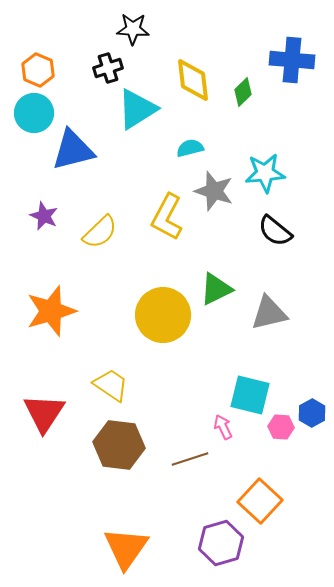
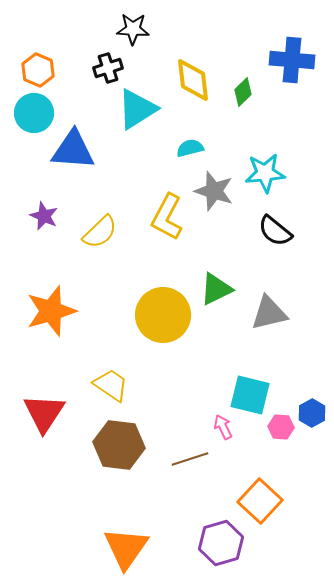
blue triangle: rotated 18 degrees clockwise
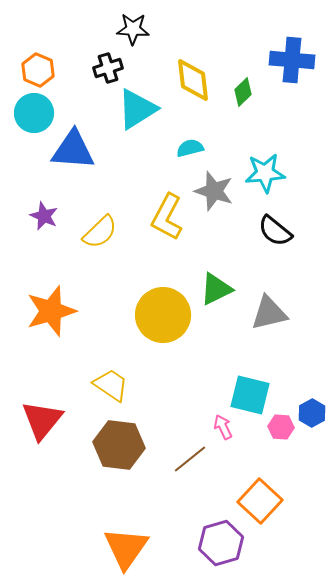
red triangle: moved 2 px left, 7 px down; rotated 6 degrees clockwise
brown line: rotated 21 degrees counterclockwise
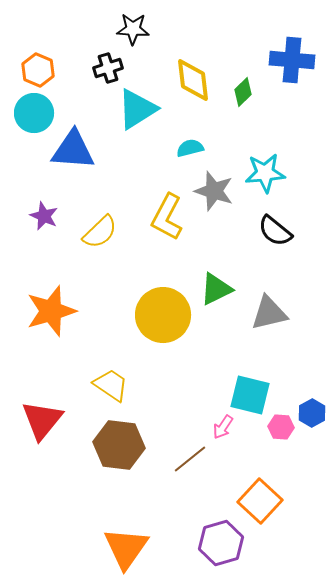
pink arrow: rotated 120 degrees counterclockwise
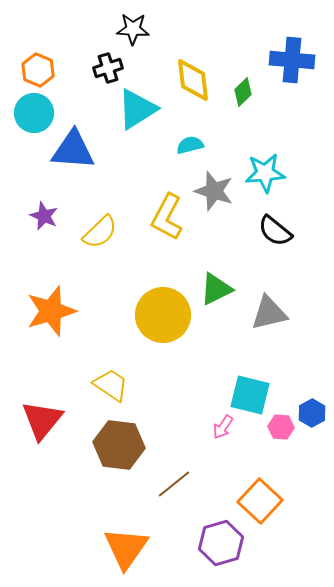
cyan semicircle: moved 3 px up
brown line: moved 16 px left, 25 px down
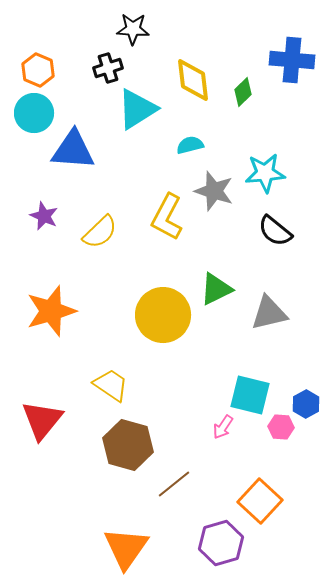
blue hexagon: moved 6 px left, 9 px up
brown hexagon: moved 9 px right; rotated 9 degrees clockwise
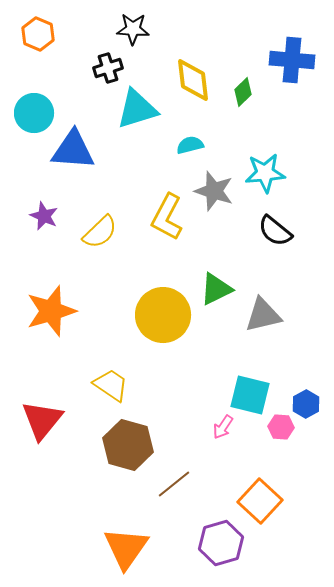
orange hexagon: moved 36 px up
cyan triangle: rotated 15 degrees clockwise
gray triangle: moved 6 px left, 2 px down
